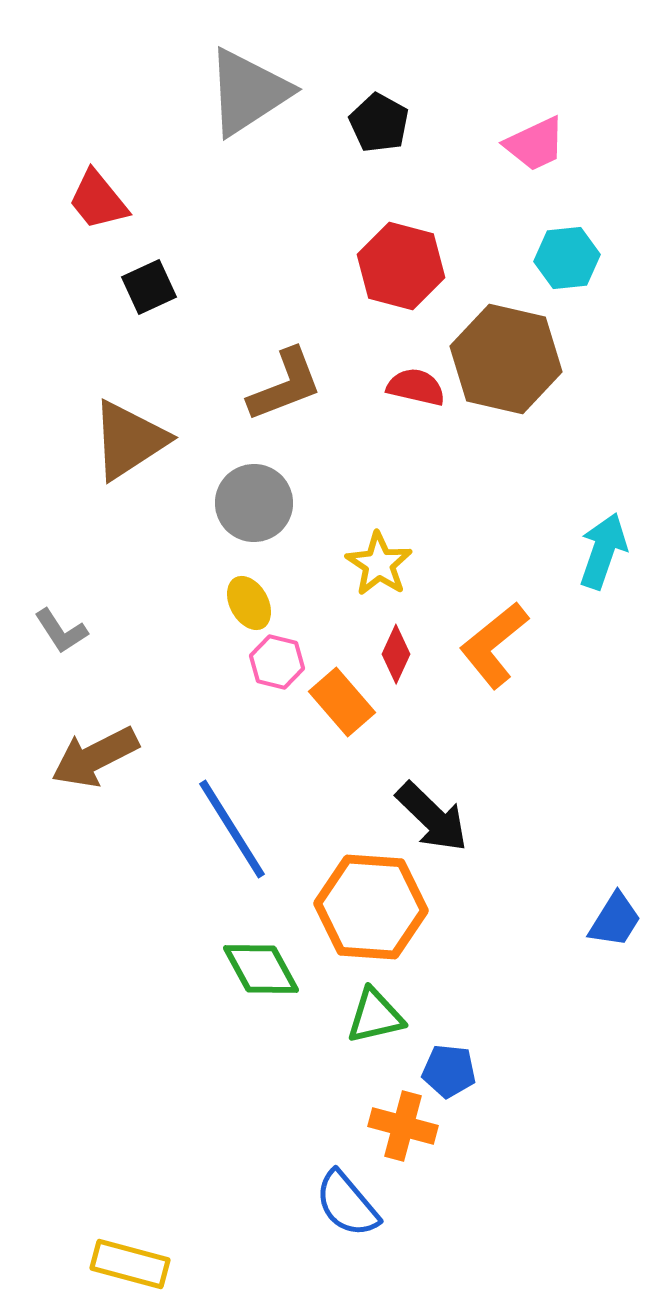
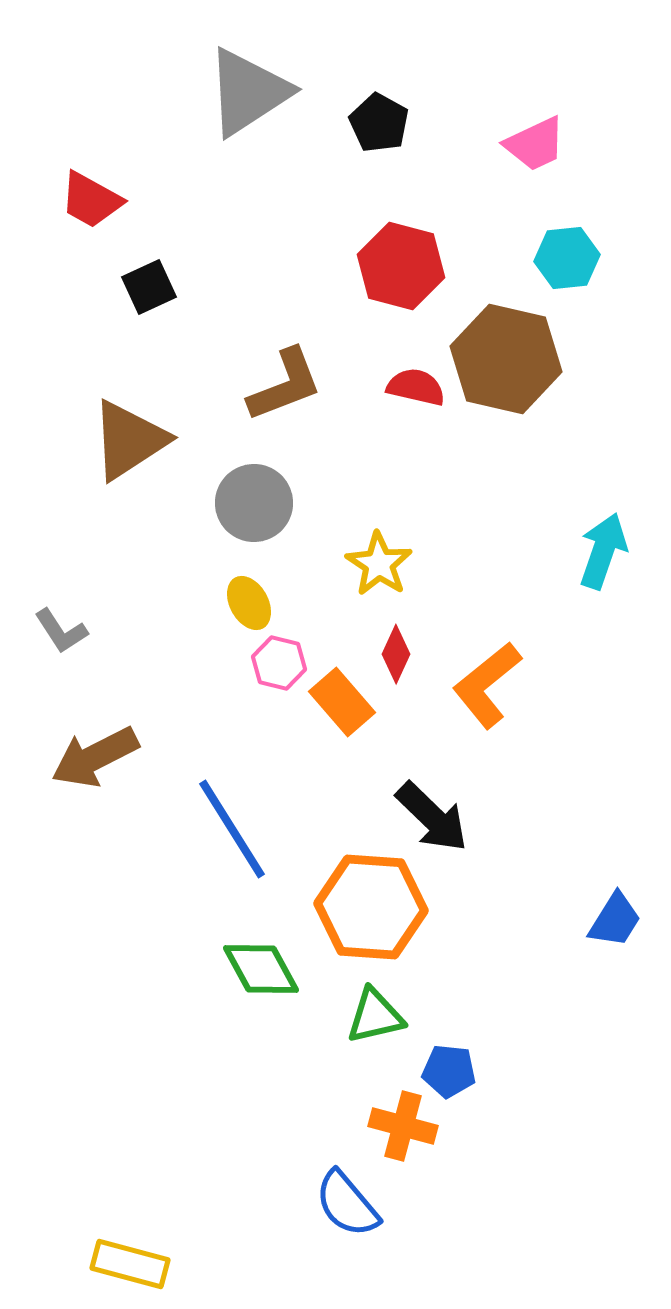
red trapezoid: moved 7 px left; rotated 22 degrees counterclockwise
orange L-shape: moved 7 px left, 40 px down
pink hexagon: moved 2 px right, 1 px down
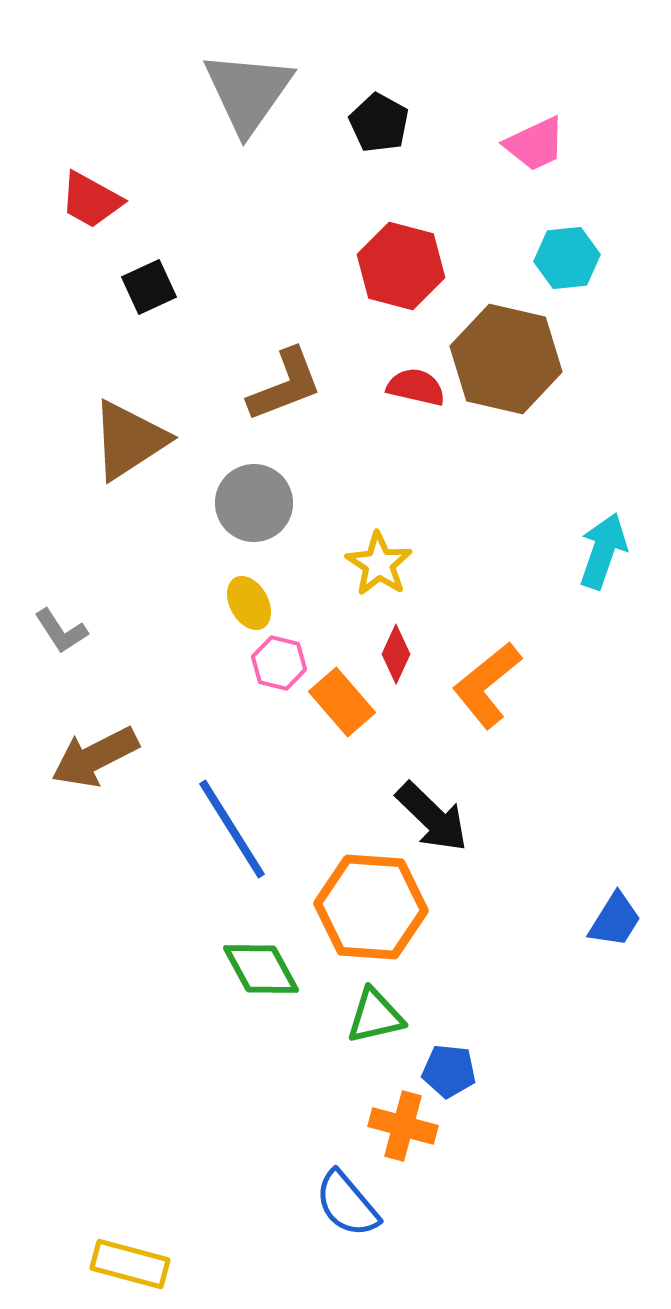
gray triangle: rotated 22 degrees counterclockwise
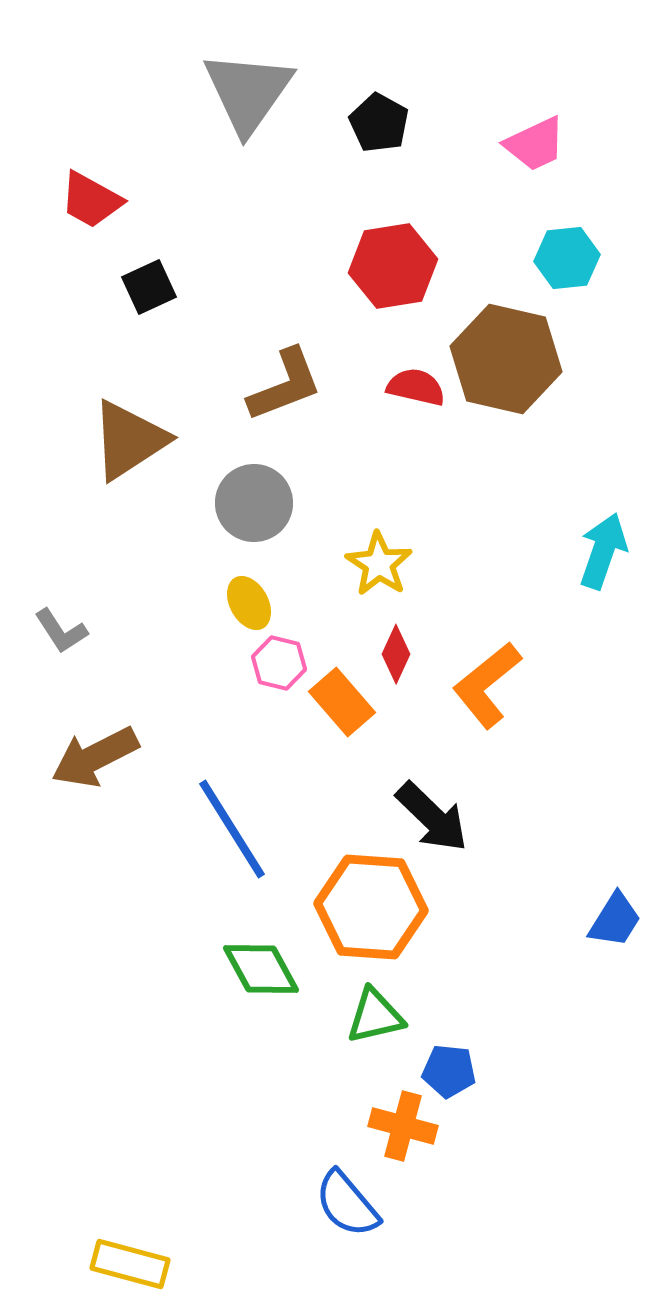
red hexagon: moved 8 px left; rotated 24 degrees counterclockwise
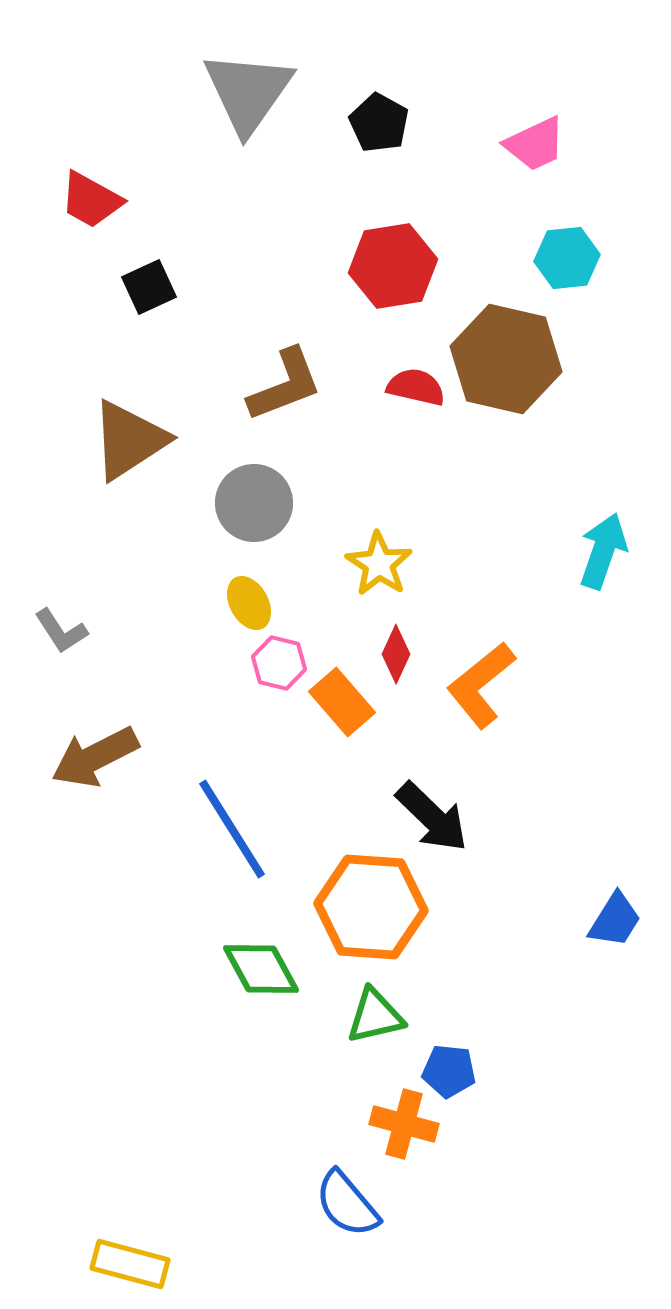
orange L-shape: moved 6 px left
orange cross: moved 1 px right, 2 px up
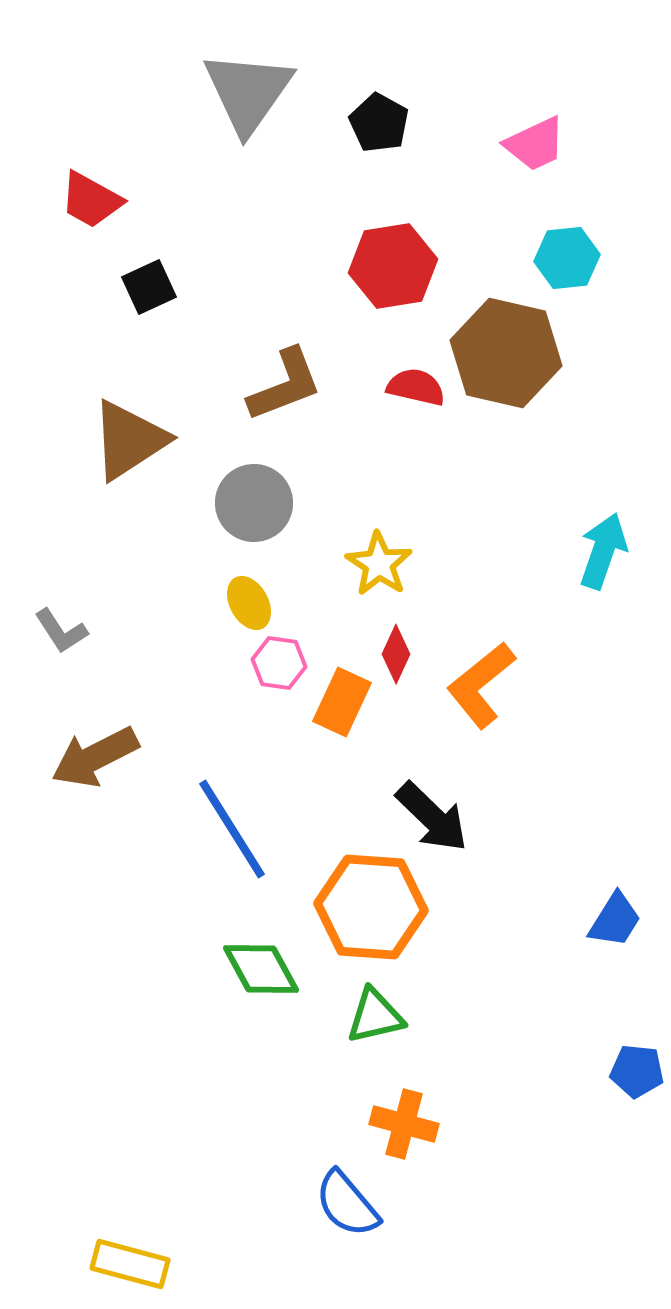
brown hexagon: moved 6 px up
pink hexagon: rotated 6 degrees counterclockwise
orange rectangle: rotated 66 degrees clockwise
blue pentagon: moved 188 px right
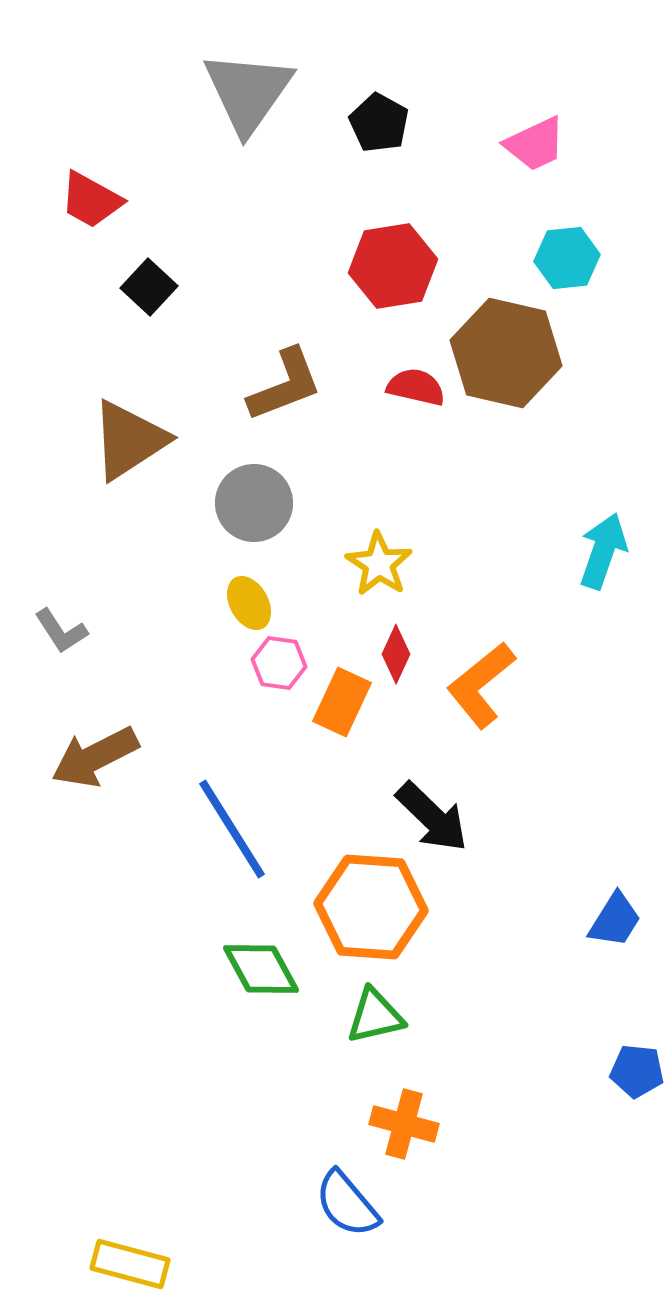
black square: rotated 22 degrees counterclockwise
